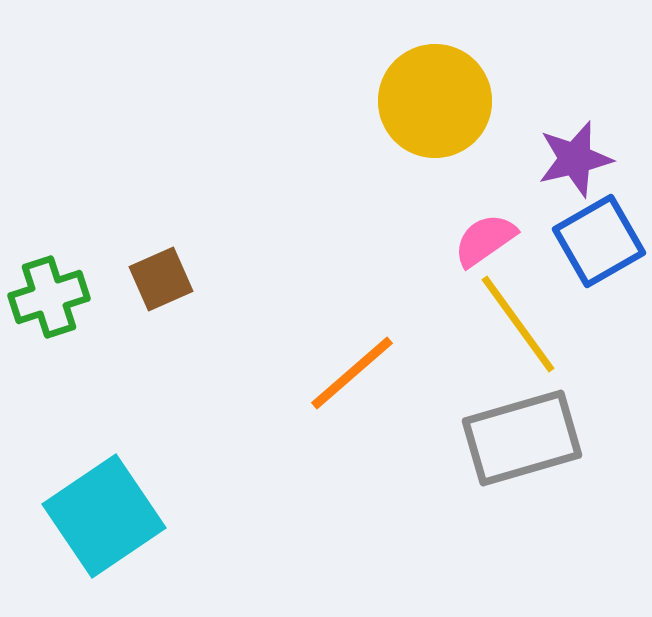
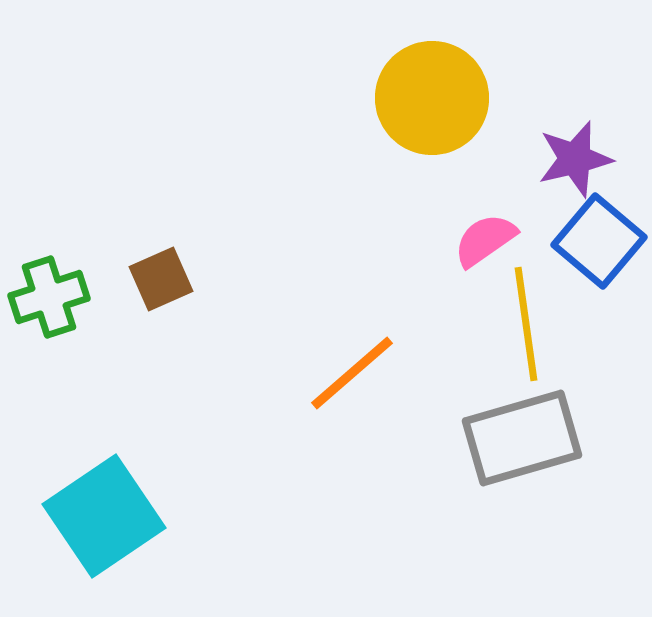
yellow circle: moved 3 px left, 3 px up
blue square: rotated 20 degrees counterclockwise
yellow line: moved 8 px right; rotated 28 degrees clockwise
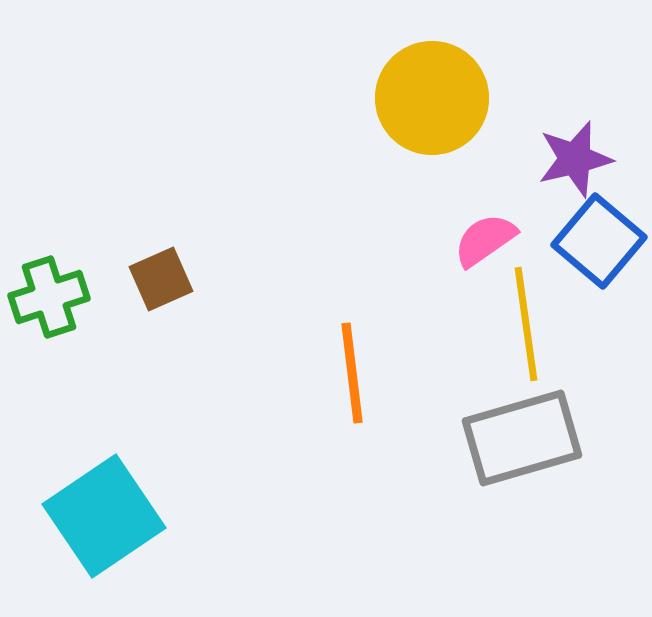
orange line: rotated 56 degrees counterclockwise
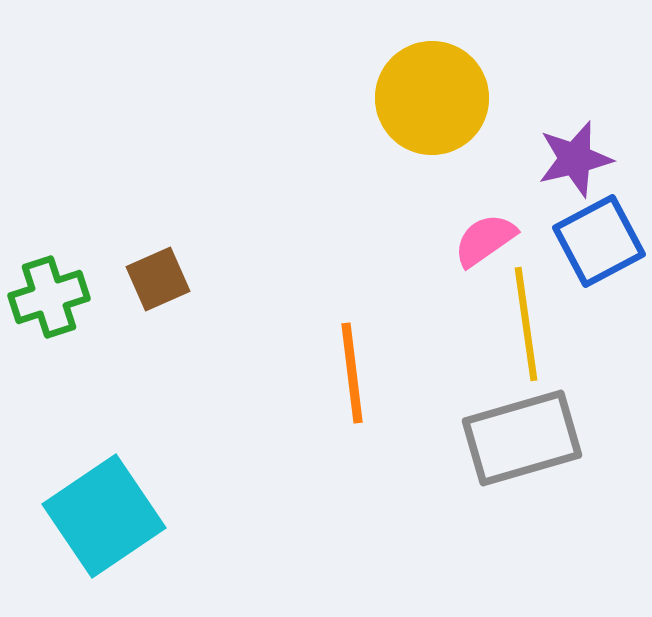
blue square: rotated 22 degrees clockwise
brown square: moved 3 px left
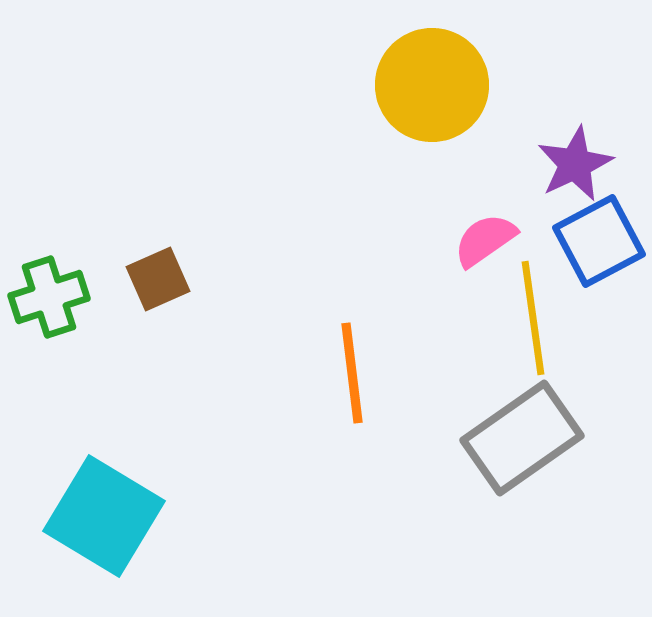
yellow circle: moved 13 px up
purple star: moved 5 px down; rotated 12 degrees counterclockwise
yellow line: moved 7 px right, 6 px up
gray rectangle: rotated 19 degrees counterclockwise
cyan square: rotated 25 degrees counterclockwise
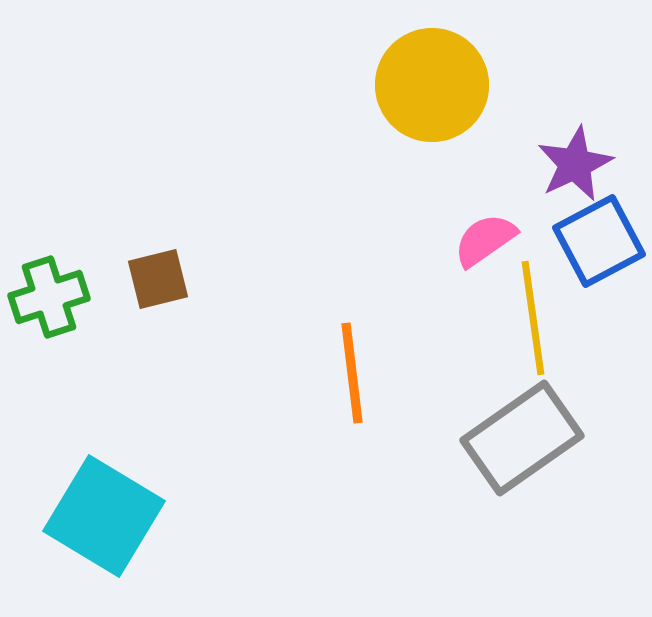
brown square: rotated 10 degrees clockwise
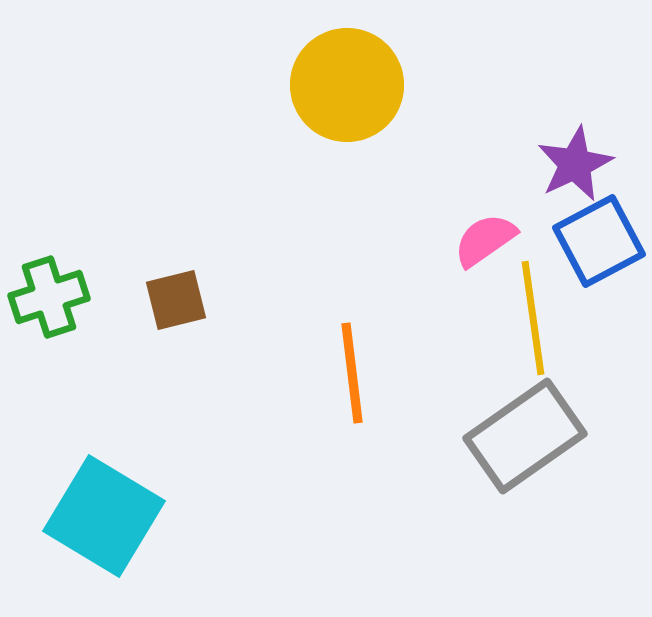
yellow circle: moved 85 px left
brown square: moved 18 px right, 21 px down
gray rectangle: moved 3 px right, 2 px up
